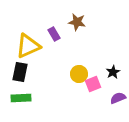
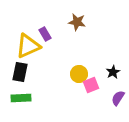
purple rectangle: moved 9 px left
pink square: moved 2 px left, 1 px down
purple semicircle: rotated 35 degrees counterclockwise
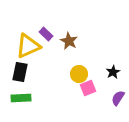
brown star: moved 8 px left, 19 px down; rotated 18 degrees clockwise
purple rectangle: moved 1 px right; rotated 16 degrees counterclockwise
pink square: moved 3 px left, 3 px down
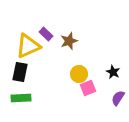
brown star: rotated 24 degrees clockwise
black star: rotated 16 degrees counterclockwise
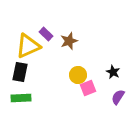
yellow circle: moved 1 px left, 1 px down
purple semicircle: moved 1 px up
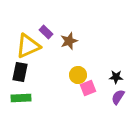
purple rectangle: moved 2 px up
black star: moved 3 px right, 5 px down; rotated 24 degrees counterclockwise
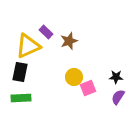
yellow circle: moved 4 px left, 2 px down
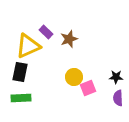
brown star: moved 2 px up
purple semicircle: moved 1 px down; rotated 35 degrees counterclockwise
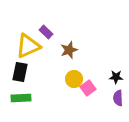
brown star: moved 11 px down
yellow circle: moved 2 px down
pink square: rotated 14 degrees counterclockwise
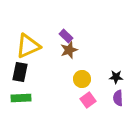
purple rectangle: moved 20 px right, 4 px down
yellow circle: moved 8 px right
pink square: moved 12 px down
